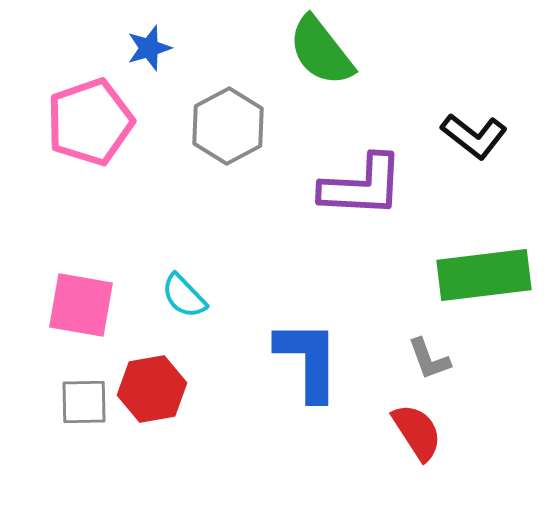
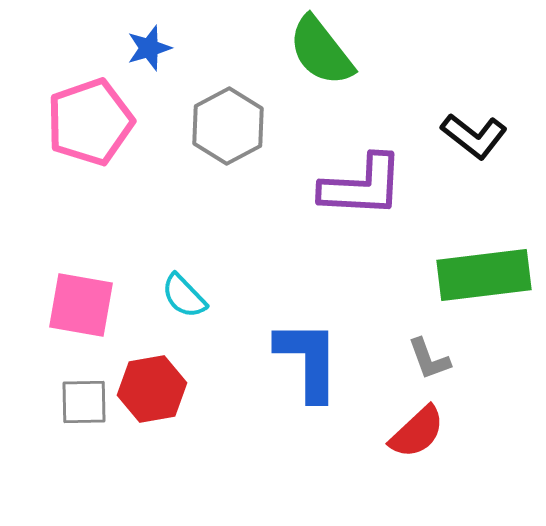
red semicircle: rotated 80 degrees clockwise
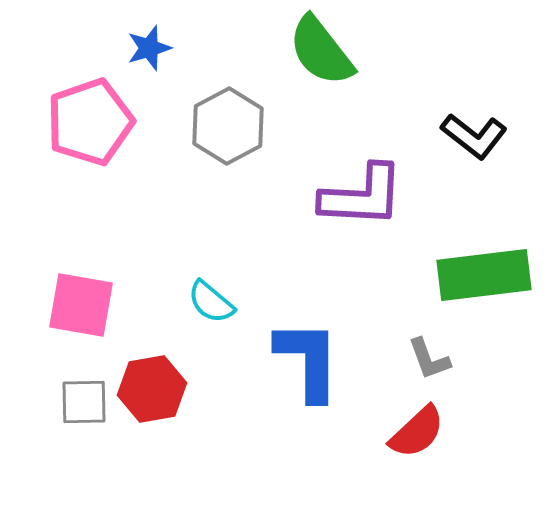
purple L-shape: moved 10 px down
cyan semicircle: moved 27 px right, 6 px down; rotated 6 degrees counterclockwise
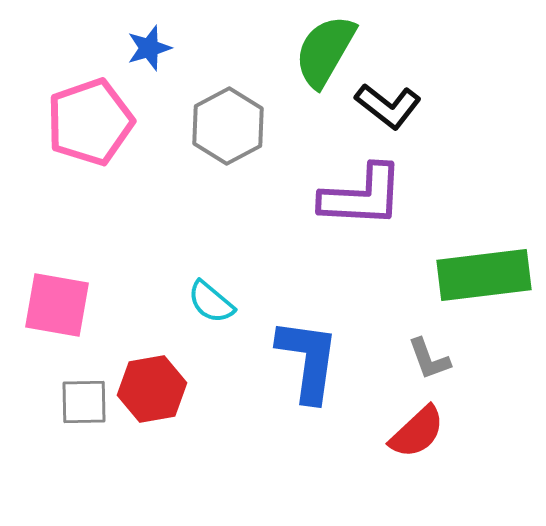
green semicircle: moved 4 px right; rotated 68 degrees clockwise
black L-shape: moved 86 px left, 30 px up
pink square: moved 24 px left
blue L-shape: rotated 8 degrees clockwise
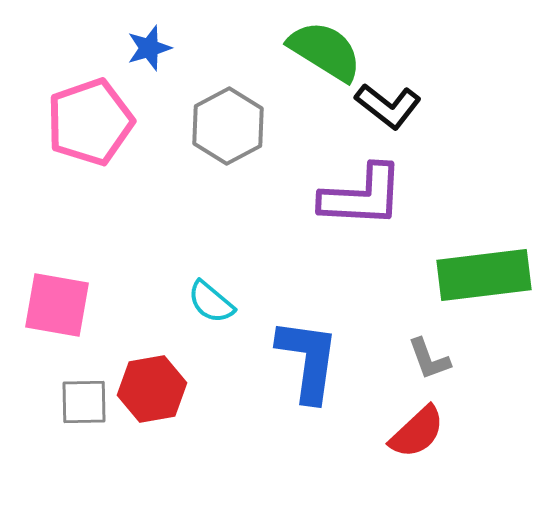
green semicircle: rotated 92 degrees clockwise
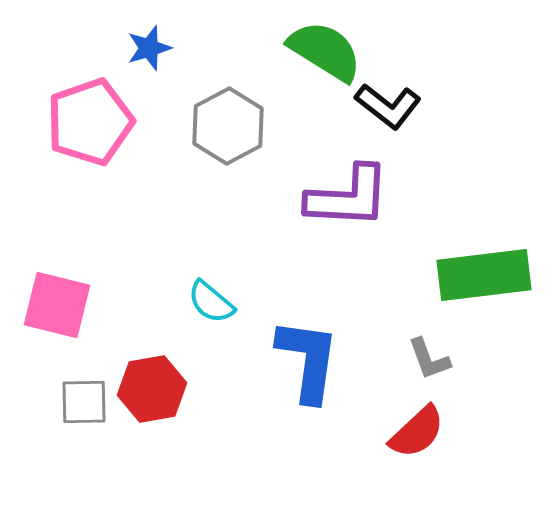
purple L-shape: moved 14 px left, 1 px down
pink square: rotated 4 degrees clockwise
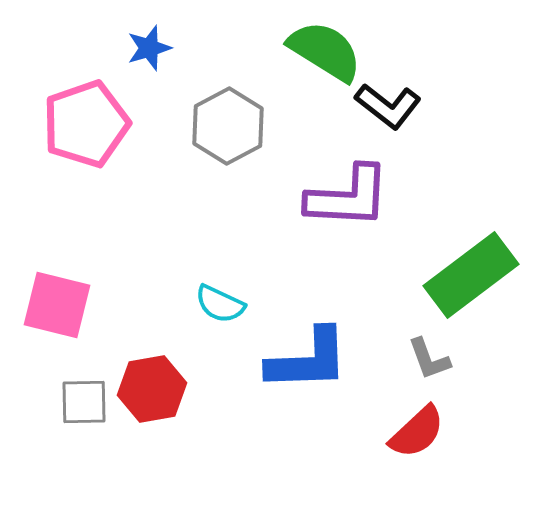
pink pentagon: moved 4 px left, 2 px down
green rectangle: moved 13 px left; rotated 30 degrees counterclockwise
cyan semicircle: moved 9 px right, 2 px down; rotated 15 degrees counterclockwise
blue L-shape: rotated 80 degrees clockwise
